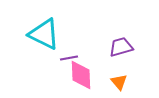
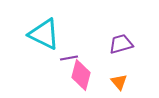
purple trapezoid: moved 3 px up
pink diamond: rotated 16 degrees clockwise
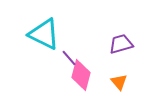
purple line: rotated 60 degrees clockwise
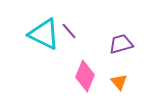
purple line: moved 27 px up
pink diamond: moved 4 px right, 1 px down; rotated 8 degrees clockwise
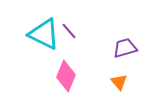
purple trapezoid: moved 4 px right, 4 px down
pink diamond: moved 19 px left
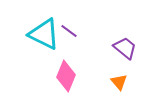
purple line: rotated 12 degrees counterclockwise
purple trapezoid: rotated 55 degrees clockwise
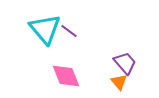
cyan triangle: moved 1 px right, 5 px up; rotated 24 degrees clockwise
purple trapezoid: moved 15 px down; rotated 10 degrees clockwise
pink diamond: rotated 44 degrees counterclockwise
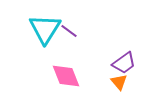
cyan triangle: rotated 12 degrees clockwise
purple trapezoid: moved 1 px left; rotated 95 degrees clockwise
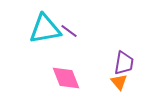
cyan triangle: rotated 48 degrees clockwise
purple trapezoid: rotated 45 degrees counterclockwise
pink diamond: moved 2 px down
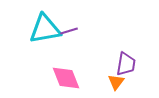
purple line: rotated 54 degrees counterclockwise
purple trapezoid: moved 2 px right, 1 px down
orange triangle: moved 3 px left; rotated 18 degrees clockwise
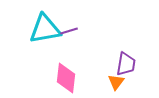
pink diamond: rotated 28 degrees clockwise
